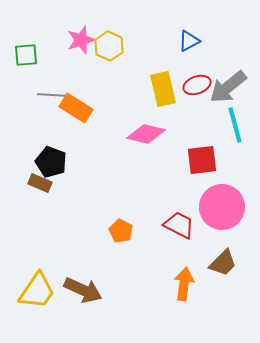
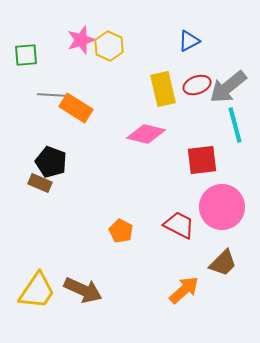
orange arrow: moved 6 px down; rotated 40 degrees clockwise
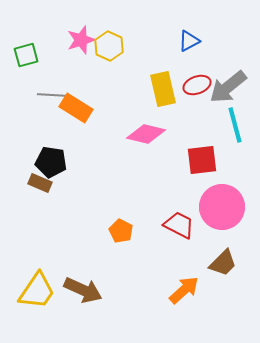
green square: rotated 10 degrees counterclockwise
black pentagon: rotated 12 degrees counterclockwise
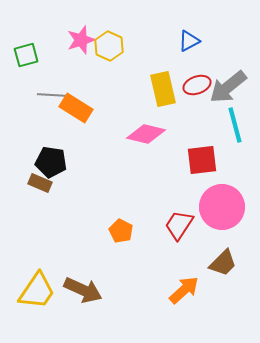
red trapezoid: rotated 84 degrees counterclockwise
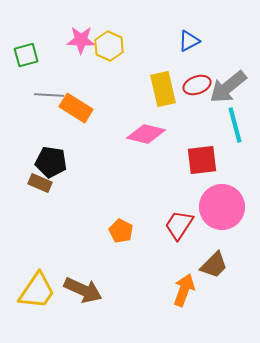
pink star: rotated 20 degrees clockwise
gray line: moved 3 px left
brown trapezoid: moved 9 px left, 2 px down
orange arrow: rotated 28 degrees counterclockwise
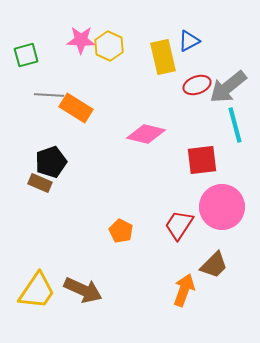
yellow rectangle: moved 32 px up
black pentagon: rotated 28 degrees counterclockwise
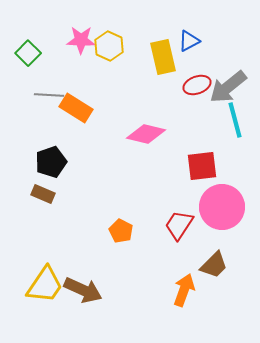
green square: moved 2 px right, 2 px up; rotated 30 degrees counterclockwise
cyan line: moved 5 px up
red square: moved 6 px down
brown rectangle: moved 3 px right, 11 px down
yellow trapezoid: moved 8 px right, 6 px up
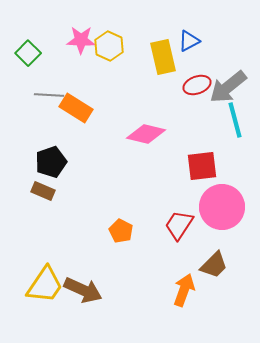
brown rectangle: moved 3 px up
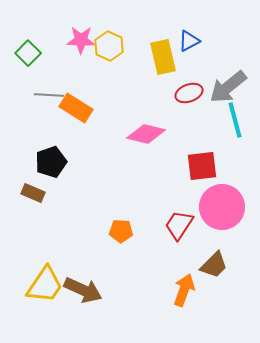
red ellipse: moved 8 px left, 8 px down
brown rectangle: moved 10 px left, 2 px down
orange pentagon: rotated 25 degrees counterclockwise
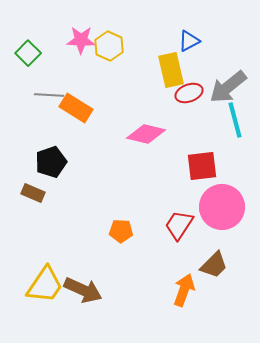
yellow rectangle: moved 8 px right, 13 px down
